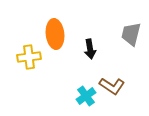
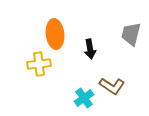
yellow cross: moved 10 px right, 7 px down
cyan cross: moved 2 px left, 2 px down
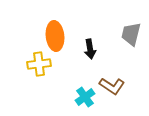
orange ellipse: moved 2 px down
cyan cross: moved 1 px right, 1 px up
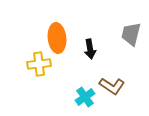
orange ellipse: moved 2 px right, 2 px down
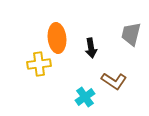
black arrow: moved 1 px right, 1 px up
brown L-shape: moved 2 px right, 5 px up
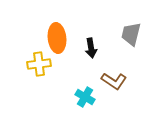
cyan cross: rotated 24 degrees counterclockwise
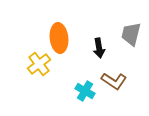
orange ellipse: moved 2 px right
black arrow: moved 8 px right
yellow cross: rotated 30 degrees counterclockwise
cyan cross: moved 6 px up
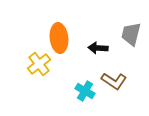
black arrow: moved 1 px left; rotated 102 degrees clockwise
